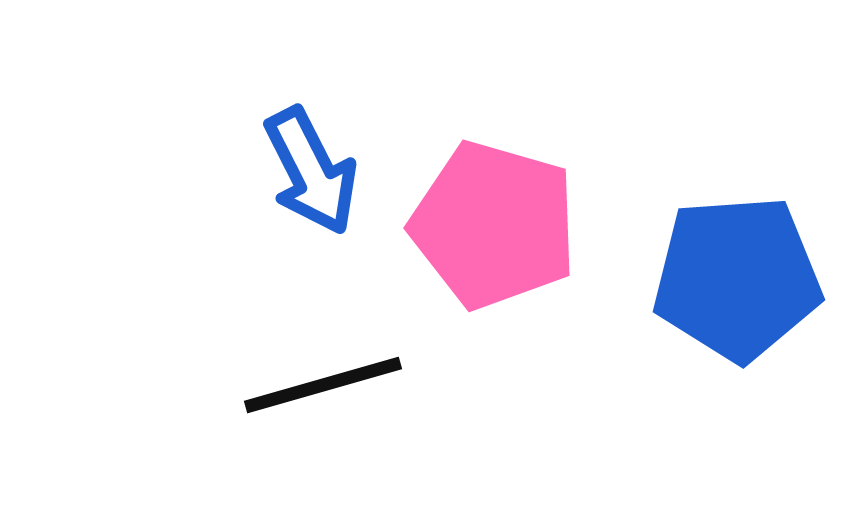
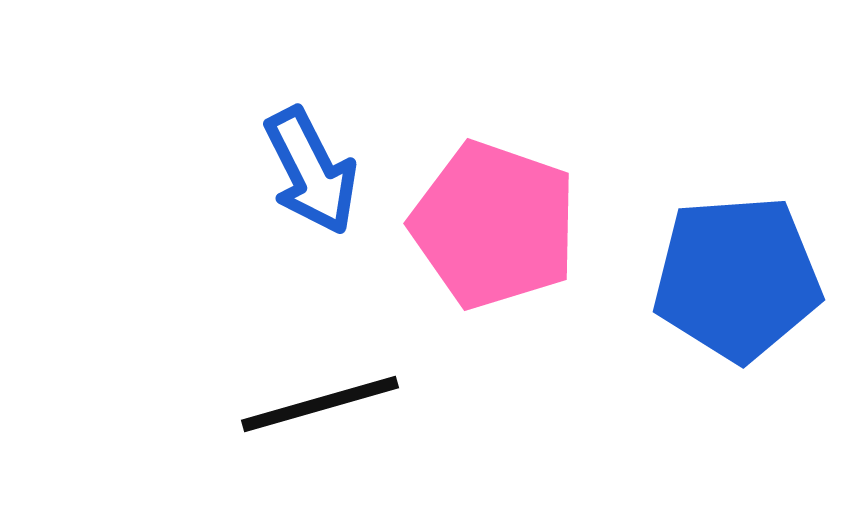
pink pentagon: rotated 3 degrees clockwise
black line: moved 3 px left, 19 px down
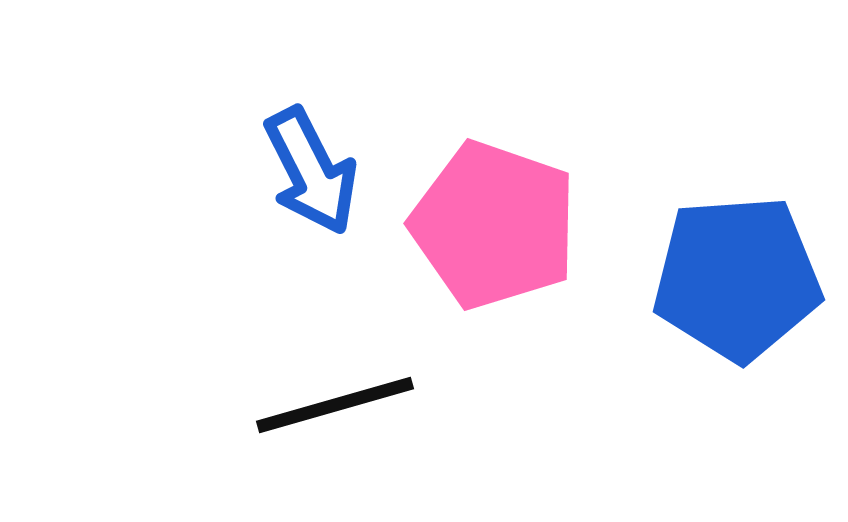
black line: moved 15 px right, 1 px down
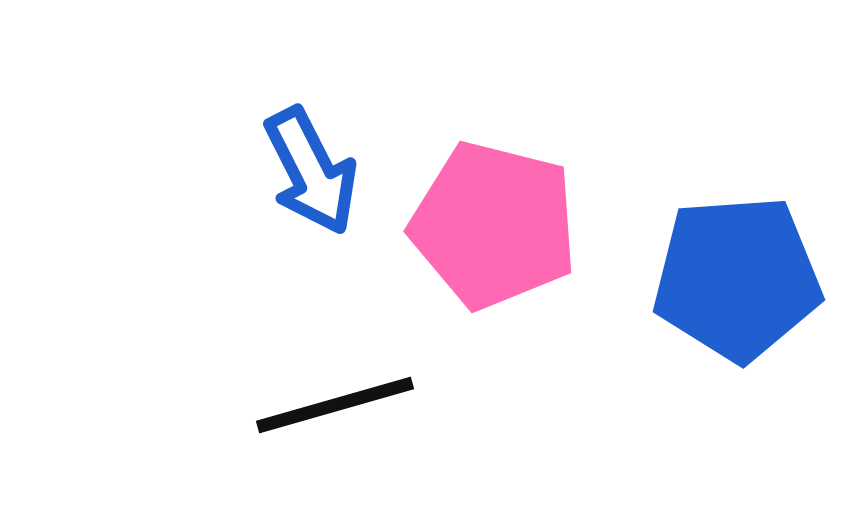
pink pentagon: rotated 5 degrees counterclockwise
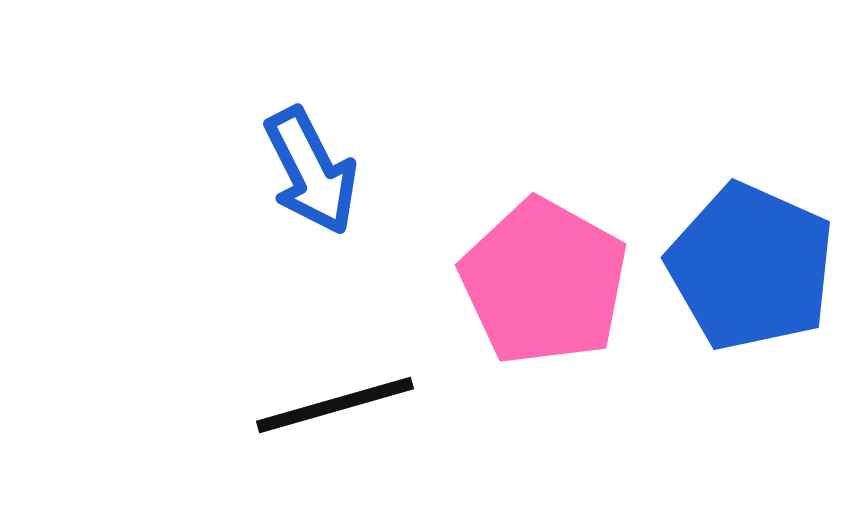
pink pentagon: moved 50 px right, 57 px down; rotated 15 degrees clockwise
blue pentagon: moved 14 px right, 11 px up; rotated 28 degrees clockwise
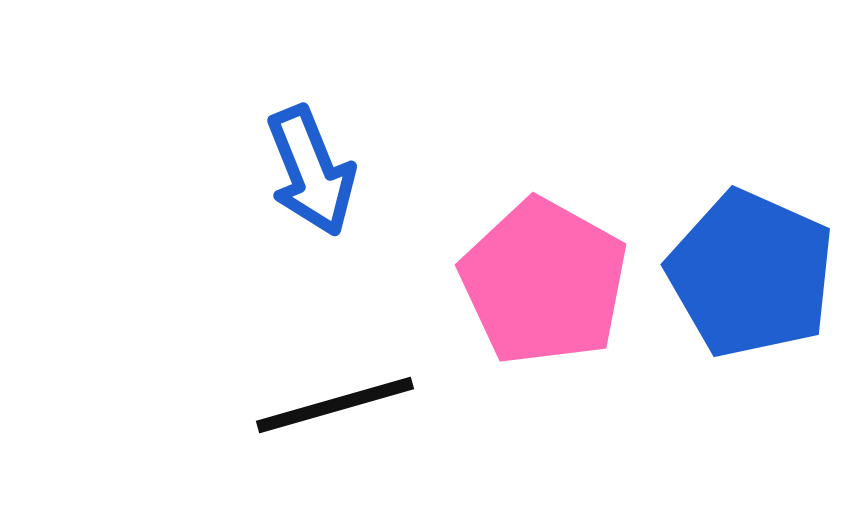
blue arrow: rotated 5 degrees clockwise
blue pentagon: moved 7 px down
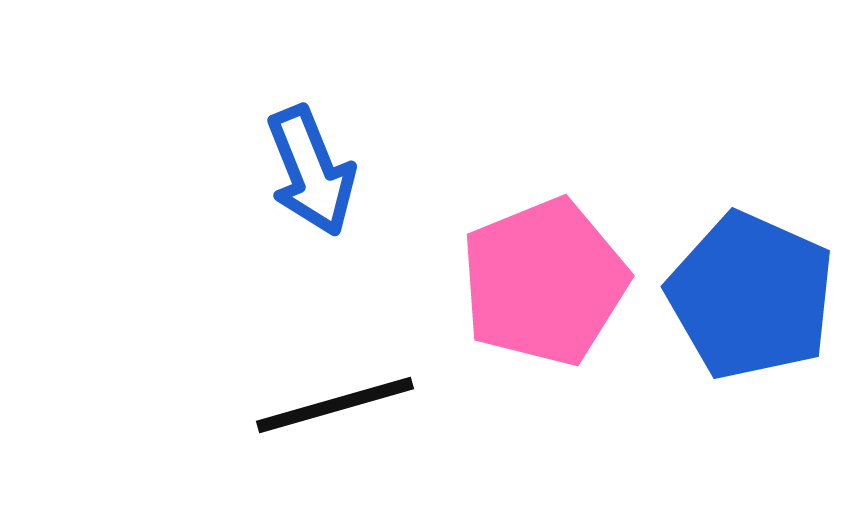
blue pentagon: moved 22 px down
pink pentagon: rotated 21 degrees clockwise
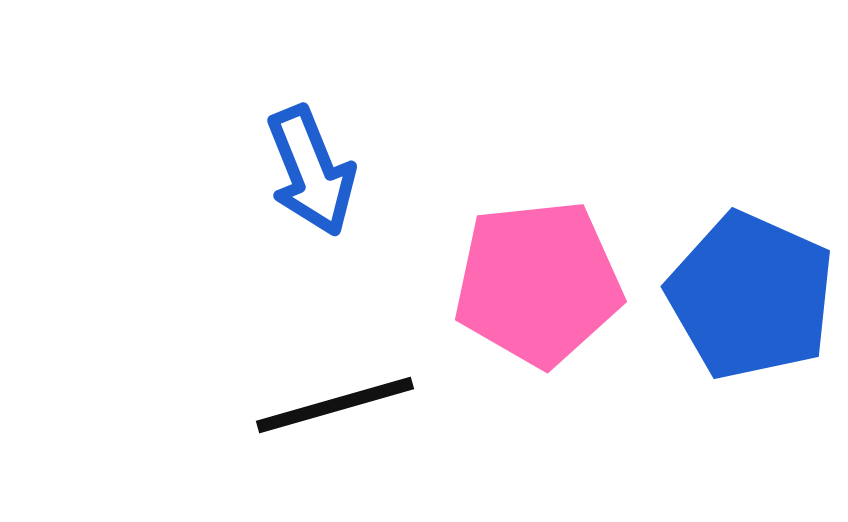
pink pentagon: moved 6 px left, 1 px down; rotated 16 degrees clockwise
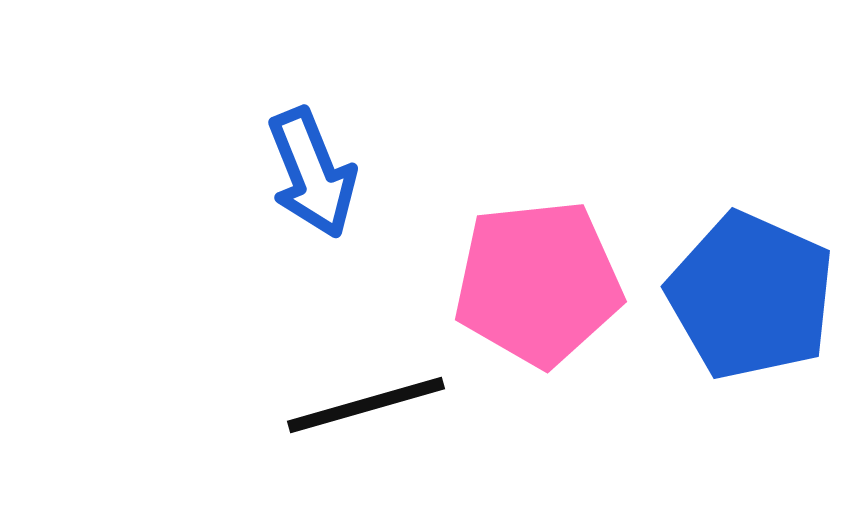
blue arrow: moved 1 px right, 2 px down
black line: moved 31 px right
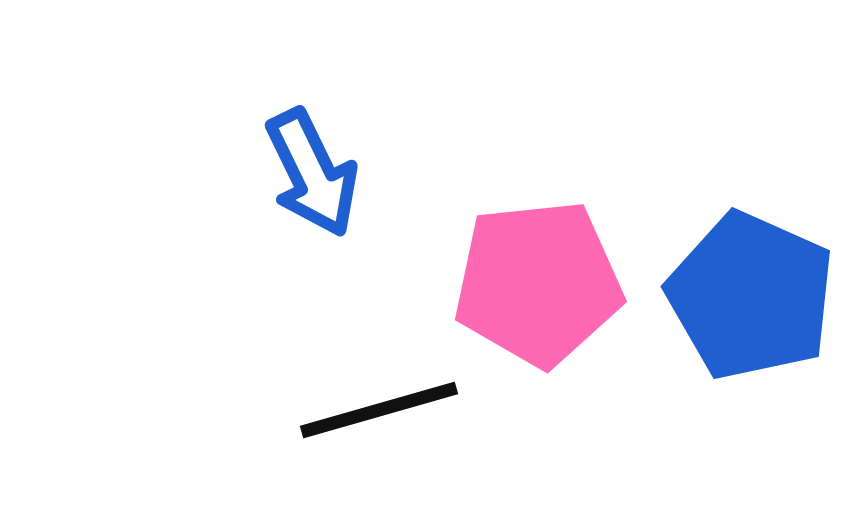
blue arrow: rotated 4 degrees counterclockwise
black line: moved 13 px right, 5 px down
